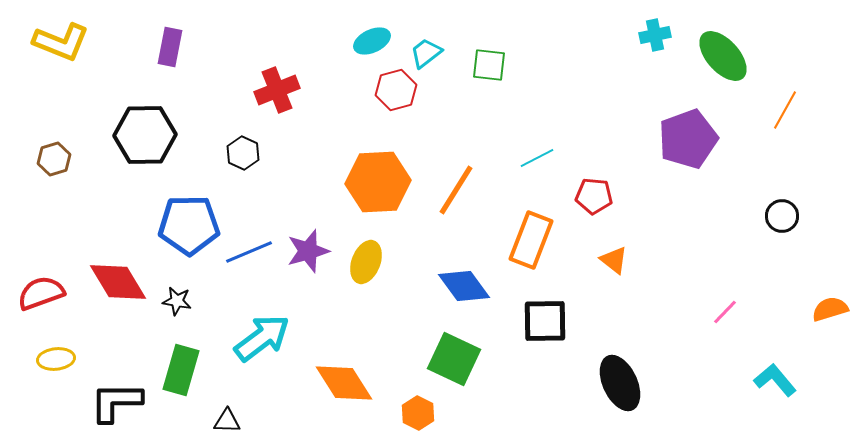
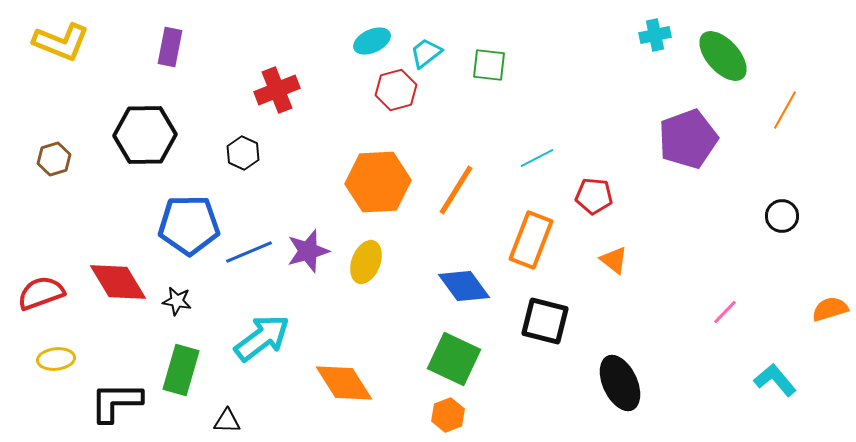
black square at (545, 321): rotated 15 degrees clockwise
orange hexagon at (418, 413): moved 30 px right, 2 px down; rotated 12 degrees clockwise
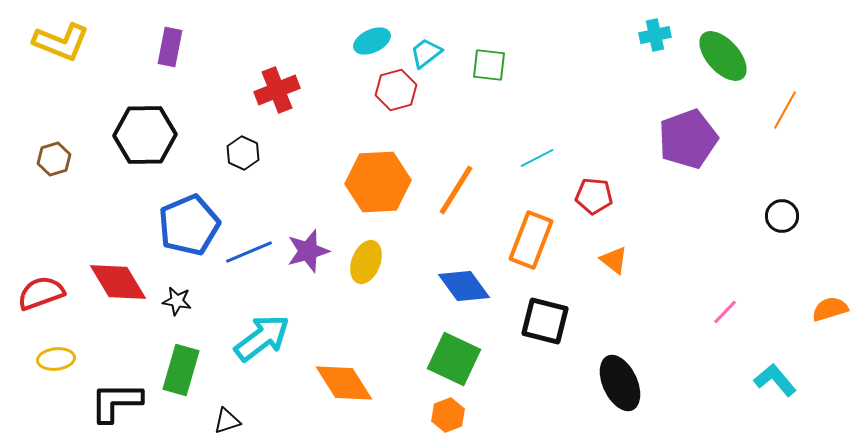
blue pentagon at (189, 225): rotated 22 degrees counterclockwise
black triangle at (227, 421): rotated 20 degrees counterclockwise
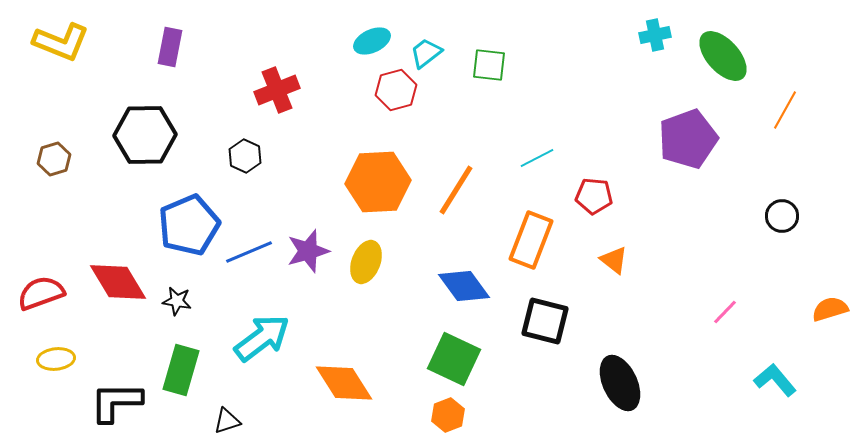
black hexagon at (243, 153): moved 2 px right, 3 px down
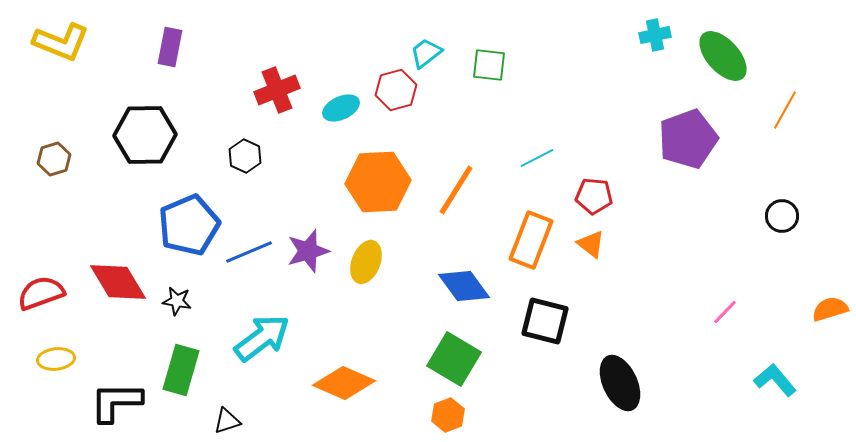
cyan ellipse at (372, 41): moved 31 px left, 67 px down
orange triangle at (614, 260): moved 23 px left, 16 px up
green square at (454, 359): rotated 6 degrees clockwise
orange diamond at (344, 383): rotated 34 degrees counterclockwise
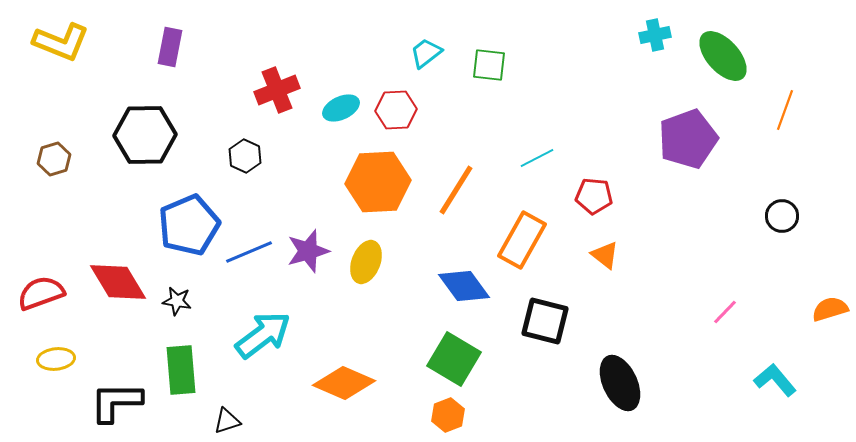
red hexagon at (396, 90): moved 20 px down; rotated 12 degrees clockwise
orange line at (785, 110): rotated 9 degrees counterclockwise
orange rectangle at (531, 240): moved 9 px left; rotated 8 degrees clockwise
orange triangle at (591, 244): moved 14 px right, 11 px down
cyan arrow at (262, 338): moved 1 px right, 3 px up
green rectangle at (181, 370): rotated 21 degrees counterclockwise
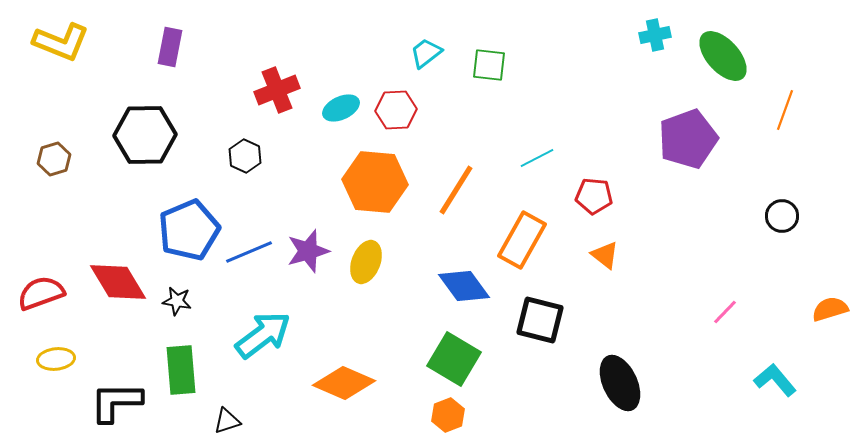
orange hexagon at (378, 182): moved 3 px left; rotated 8 degrees clockwise
blue pentagon at (189, 225): moved 5 px down
black square at (545, 321): moved 5 px left, 1 px up
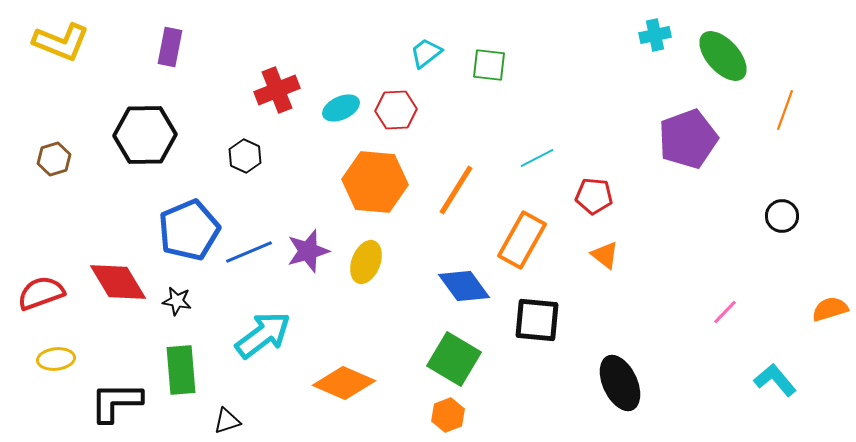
black square at (540, 320): moved 3 px left; rotated 9 degrees counterclockwise
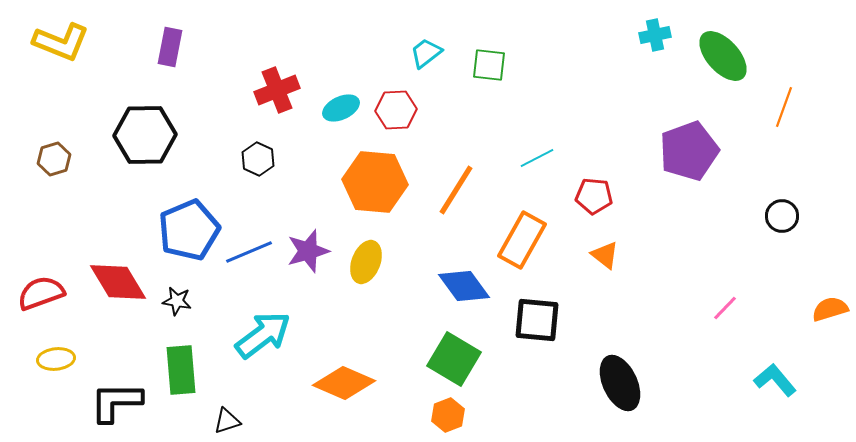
orange line at (785, 110): moved 1 px left, 3 px up
purple pentagon at (688, 139): moved 1 px right, 12 px down
black hexagon at (245, 156): moved 13 px right, 3 px down
pink line at (725, 312): moved 4 px up
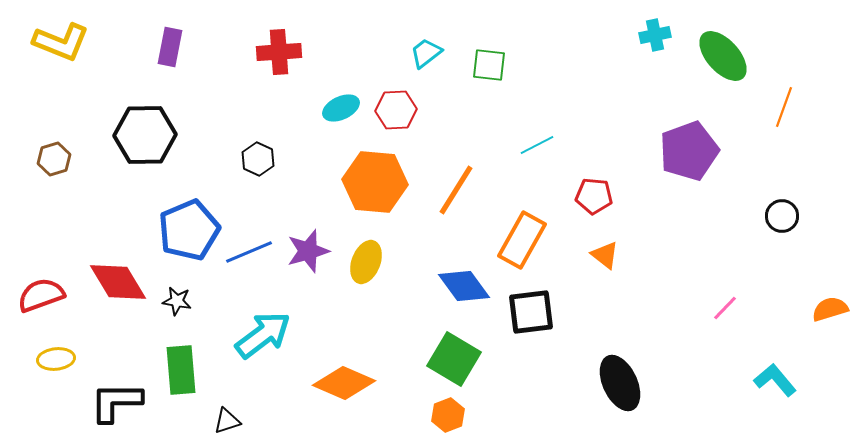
red cross at (277, 90): moved 2 px right, 38 px up; rotated 18 degrees clockwise
cyan line at (537, 158): moved 13 px up
red semicircle at (41, 293): moved 2 px down
black square at (537, 320): moved 6 px left, 8 px up; rotated 12 degrees counterclockwise
